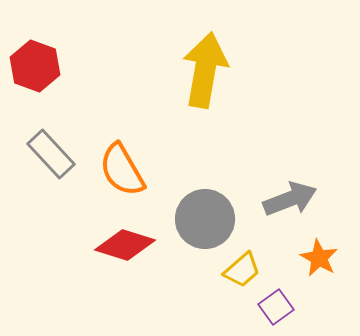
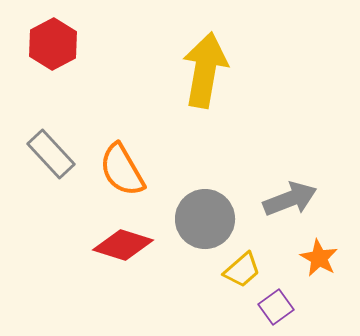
red hexagon: moved 18 px right, 22 px up; rotated 12 degrees clockwise
red diamond: moved 2 px left
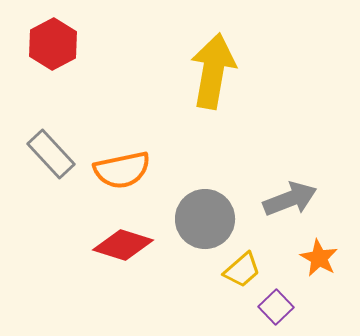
yellow arrow: moved 8 px right, 1 px down
orange semicircle: rotated 72 degrees counterclockwise
purple square: rotated 8 degrees counterclockwise
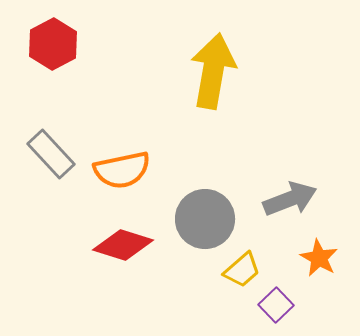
purple square: moved 2 px up
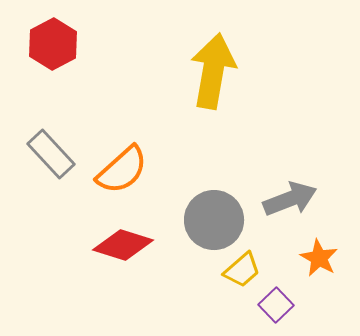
orange semicircle: rotated 30 degrees counterclockwise
gray circle: moved 9 px right, 1 px down
